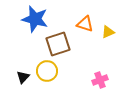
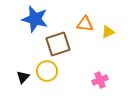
orange triangle: rotated 12 degrees counterclockwise
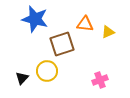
brown square: moved 4 px right
black triangle: moved 1 px left, 1 px down
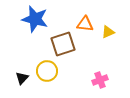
brown square: moved 1 px right
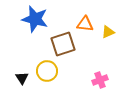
black triangle: rotated 16 degrees counterclockwise
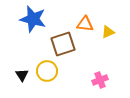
blue star: moved 2 px left
black triangle: moved 3 px up
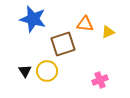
black triangle: moved 3 px right, 4 px up
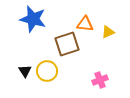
brown square: moved 4 px right
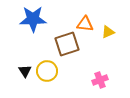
blue star: rotated 16 degrees counterclockwise
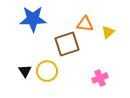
yellow triangle: rotated 16 degrees counterclockwise
pink cross: moved 2 px up
